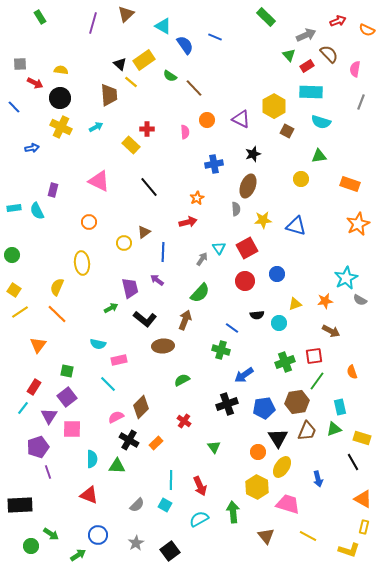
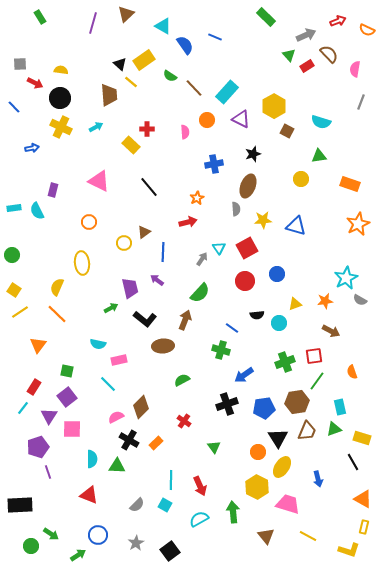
cyan rectangle at (311, 92): moved 84 px left; rotated 50 degrees counterclockwise
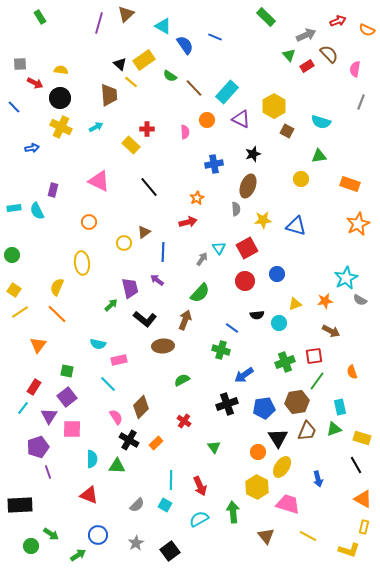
purple line at (93, 23): moved 6 px right
green arrow at (111, 308): moved 3 px up; rotated 16 degrees counterclockwise
pink semicircle at (116, 417): rotated 84 degrees clockwise
black line at (353, 462): moved 3 px right, 3 px down
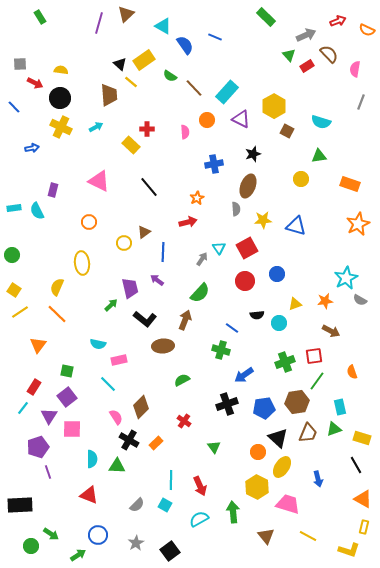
brown trapezoid at (307, 431): moved 1 px right, 2 px down
black triangle at (278, 438): rotated 15 degrees counterclockwise
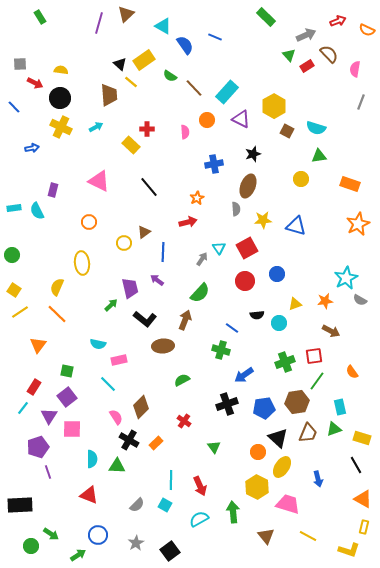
cyan semicircle at (321, 122): moved 5 px left, 6 px down
orange semicircle at (352, 372): rotated 16 degrees counterclockwise
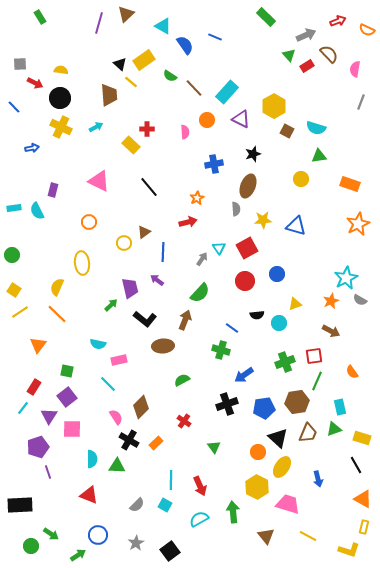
orange star at (325, 301): moved 6 px right; rotated 14 degrees counterclockwise
green line at (317, 381): rotated 12 degrees counterclockwise
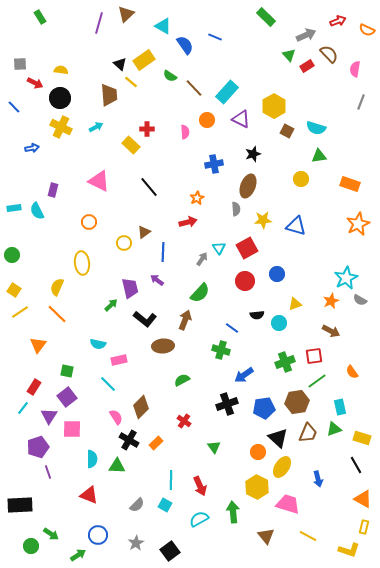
green line at (317, 381): rotated 30 degrees clockwise
